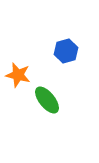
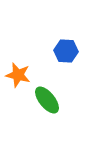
blue hexagon: rotated 20 degrees clockwise
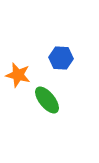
blue hexagon: moved 5 px left, 7 px down
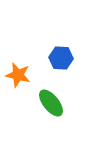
green ellipse: moved 4 px right, 3 px down
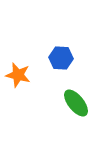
green ellipse: moved 25 px right
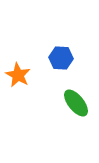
orange star: rotated 15 degrees clockwise
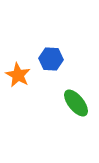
blue hexagon: moved 10 px left, 1 px down
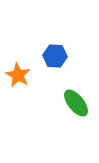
blue hexagon: moved 4 px right, 3 px up
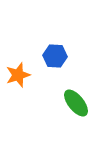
orange star: rotated 25 degrees clockwise
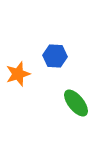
orange star: moved 1 px up
